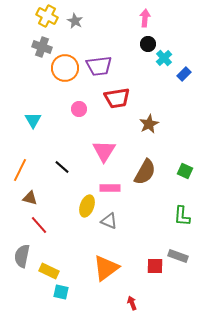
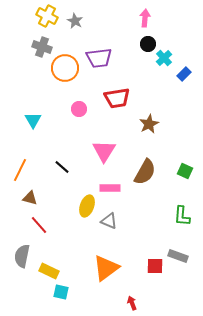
purple trapezoid: moved 8 px up
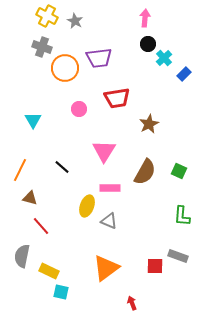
green square: moved 6 px left
red line: moved 2 px right, 1 px down
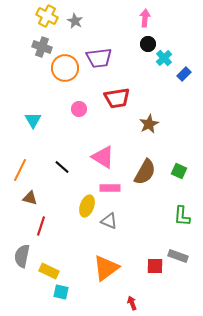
pink triangle: moved 1 px left, 6 px down; rotated 30 degrees counterclockwise
red line: rotated 60 degrees clockwise
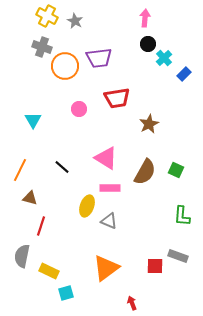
orange circle: moved 2 px up
pink triangle: moved 3 px right, 1 px down
green square: moved 3 px left, 1 px up
cyan square: moved 5 px right, 1 px down; rotated 28 degrees counterclockwise
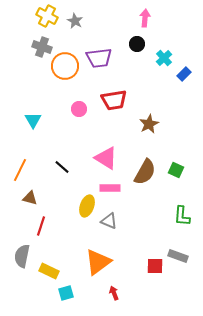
black circle: moved 11 px left
red trapezoid: moved 3 px left, 2 px down
orange triangle: moved 8 px left, 6 px up
red arrow: moved 18 px left, 10 px up
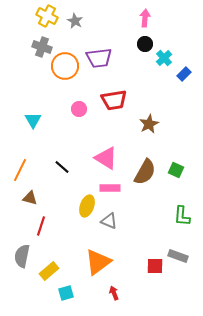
black circle: moved 8 px right
yellow rectangle: rotated 66 degrees counterclockwise
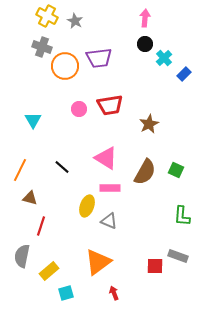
red trapezoid: moved 4 px left, 5 px down
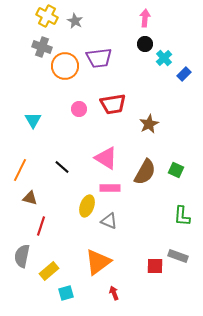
red trapezoid: moved 3 px right, 1 px up
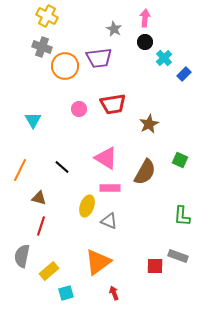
gray star: moved 39 px right, 8 px down
black circle: moved 2 px up
green square: moved 4 px right, 10 px up
brown triangle: moved 9 px right
